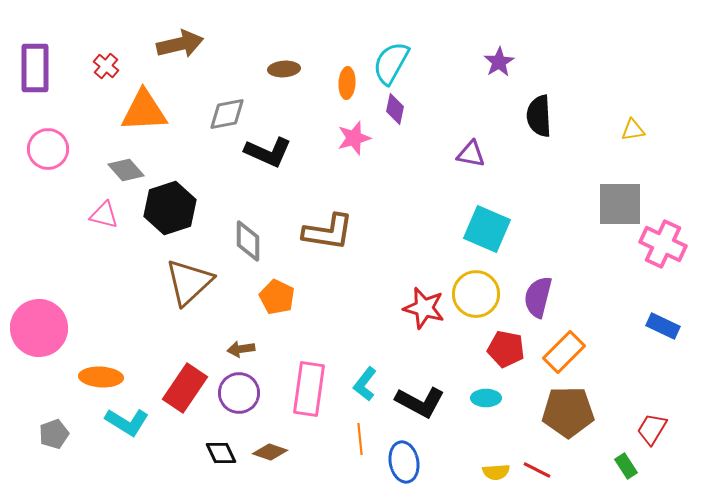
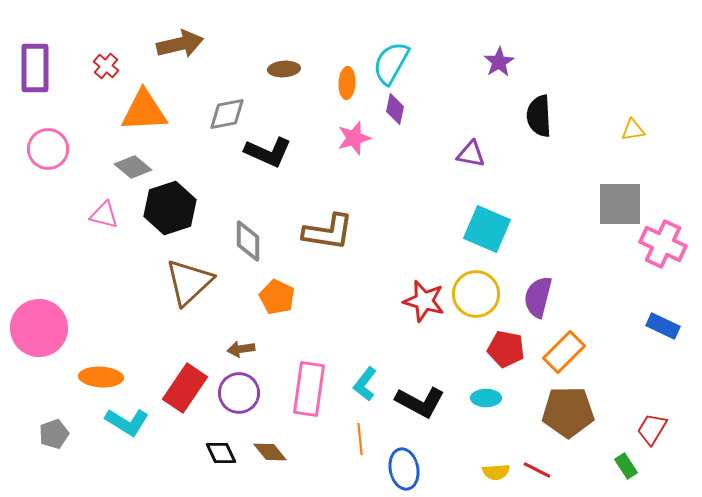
gray diamond at (126, 170): moved 7 px right, 3 px up; rotated 9 degrees counterclockwise
red star at (424, 308): moved 7 px up
brown diamond at (270, 452): rotated 32 degrees clockwise
blue ellipse at (404, 462): moved 7 px down
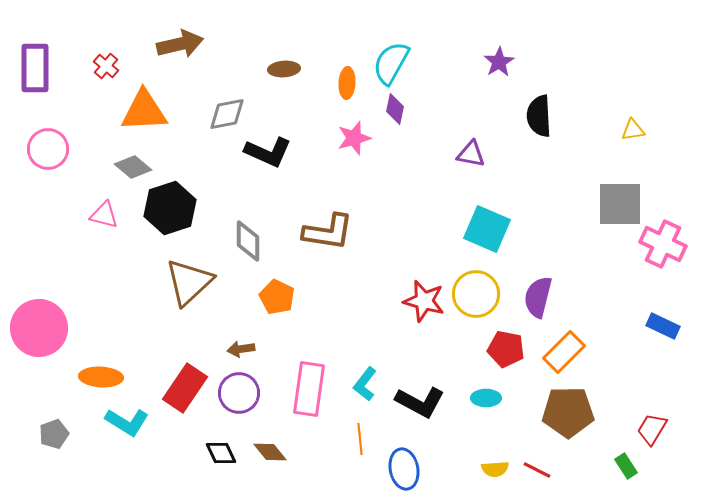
yellow semicircle at (496, 472): moved 1 px left, 3 px up
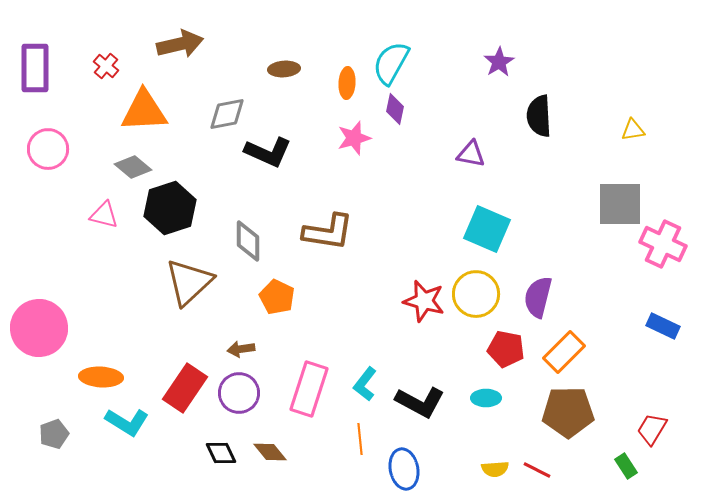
pink rectangle at (309, 389): rotated 10 degrees clockwise
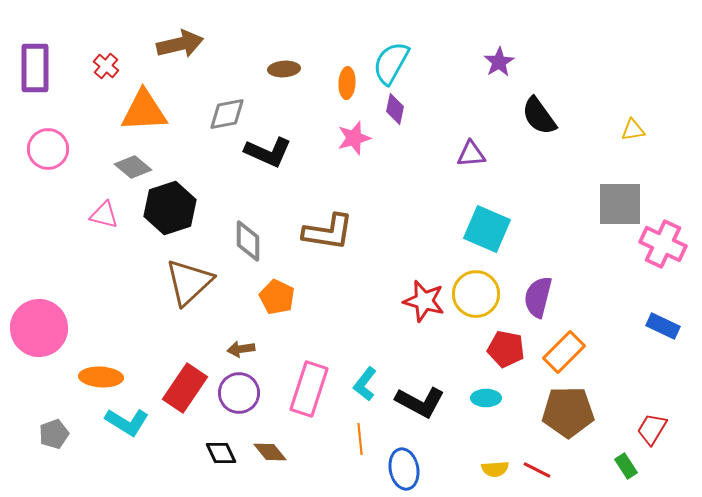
black semicircle at (539, 116): rotated 33 degrees counterclockwise
purple triangle at (471, 154): rotated 16 degrees counterclockwise
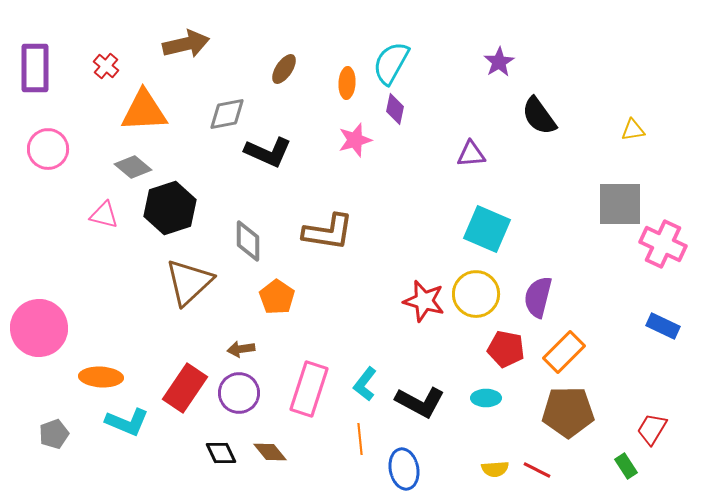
brown arrow at (180, 44): moved 6 px right
brown ellipse at (284, 69): rotated 52 degrees counterclockwise
pink star at (354, 138): moved 1 px right, 2 px down
orange pentagon at (277, 297): rotated 8 degrees clockwise
cyan L-shape at (127, 422): rotated 9 degrees counterclockwise
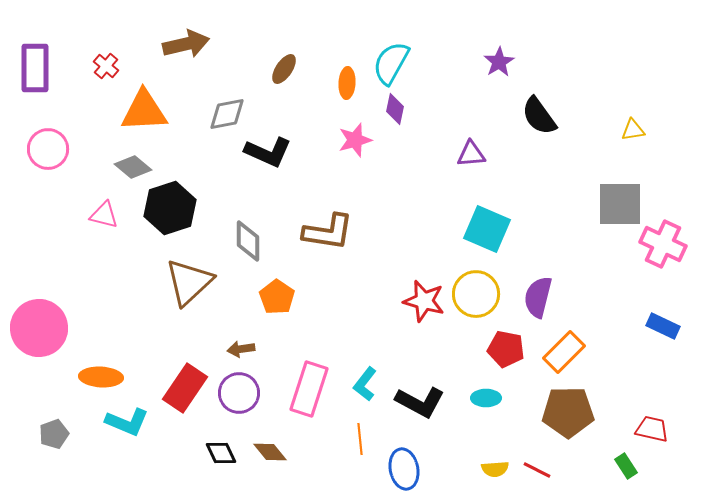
red trapezoid at (652, 429): rotated 72 degrees clockwise
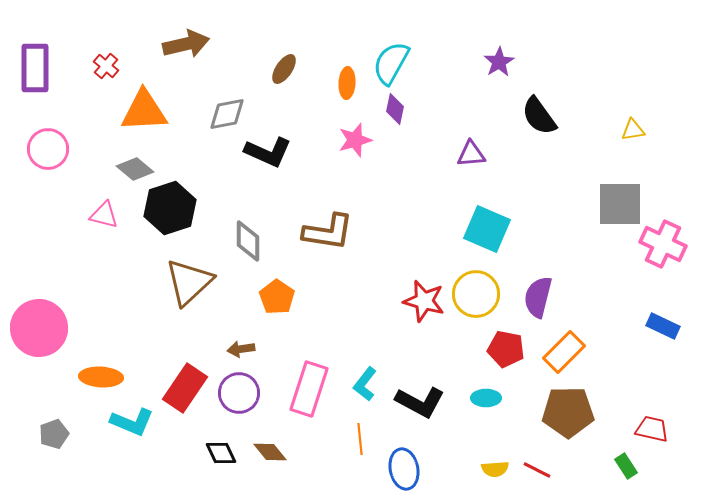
gray diamond at (133, 167): moved 2 px right, 2 px down
cyan L-shape at (127, 422): moved 5 px right
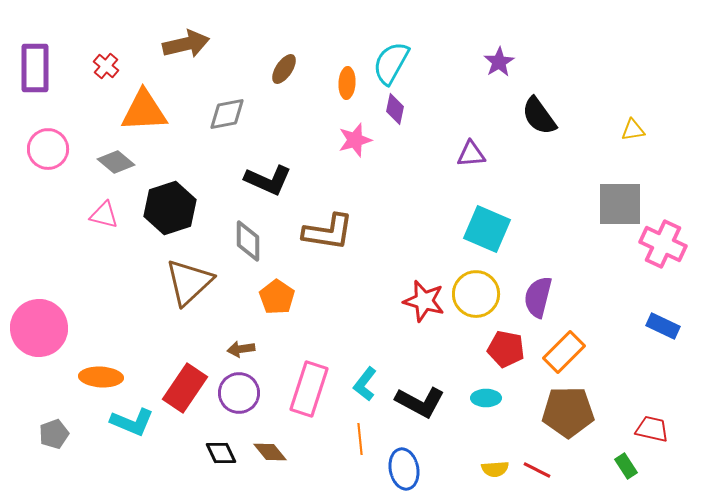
black L-shape at (268, 152): moved 28 px down
gray diamond at (135, 169): moved 19 px left, 7 px up
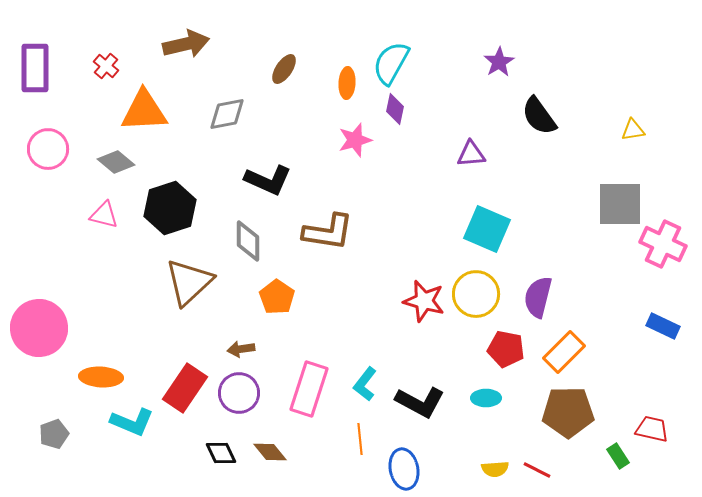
green rectangle at (626, 466): moved 8 px left, 10 px up
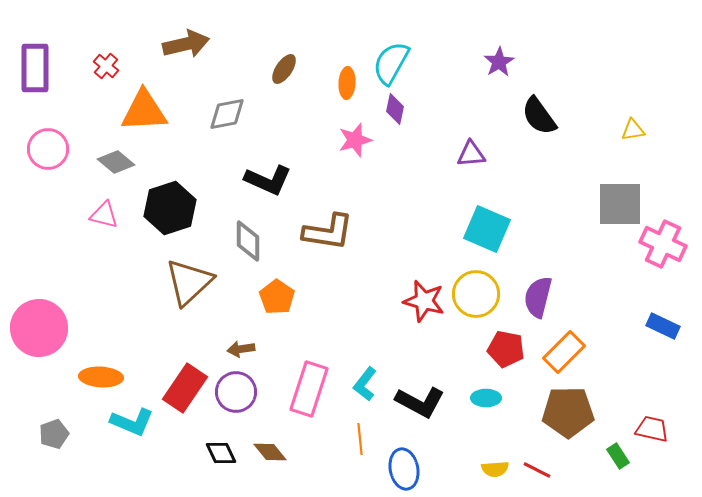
purple circle at (239, 393): moved 3 px left, 1 px up
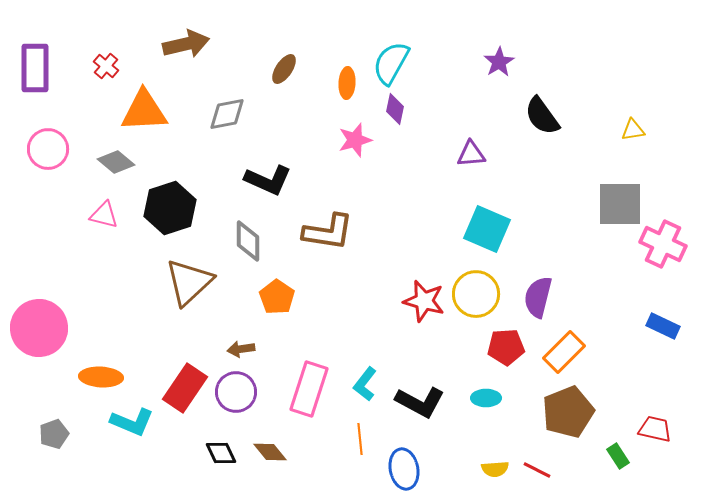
black semicircle at (539, 116): moved 3 px right
red pentagon at (506, 349): moved 2 px up; rotated 15 degrees counterclockwise
brown pentagon at (568, 412): rotated 21 degrees counterclockwise
red trapezoid at (652, 429): moved 3 px right
